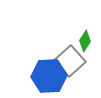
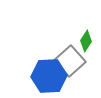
green diamond: moved 1 px right
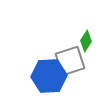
gray square: rotated 24 degrees clockwise
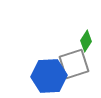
gray square: moved 4 px right, 3 px down
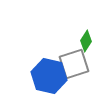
blue hexagon: rotated 16 degrees clockwise
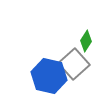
gray square: rotated 24 degrees counterclockwise
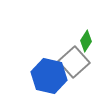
gray square: moved 2 px up
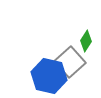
gray square: moved 4 px left
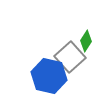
gray square: moved 5 px up
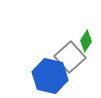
blue hexagon: moved 1 px right
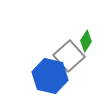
gray square: moved 1 px left, 1 px up
